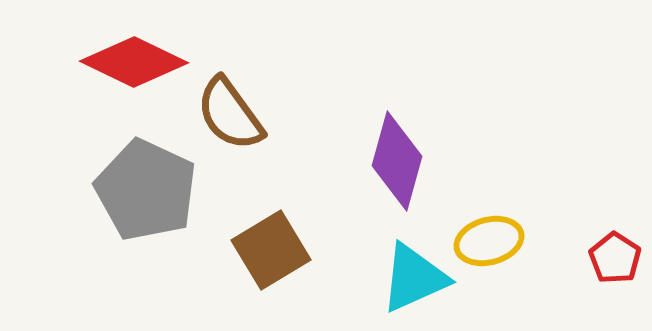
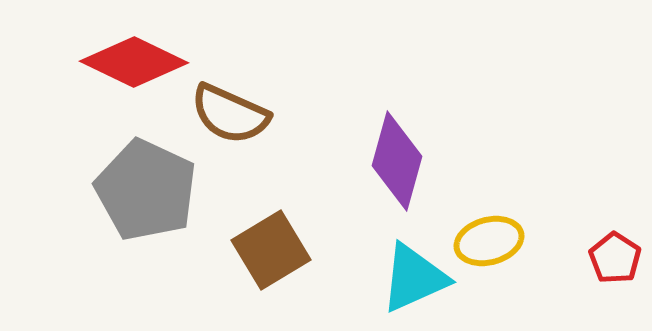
brown semicircle: rotated 30 degrees counterclockwise
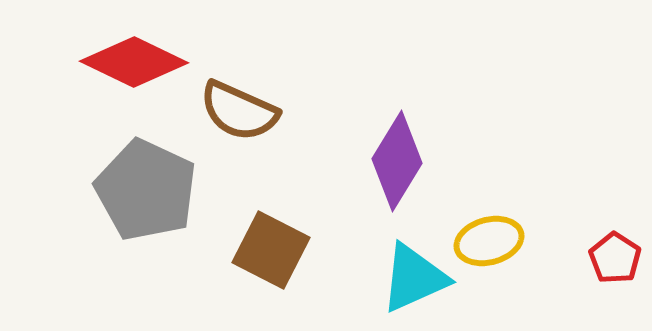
brown semicircle: moved 9 px right, 3 px up
purple diamond: rotated 16 degrees clockwise
brown square: rotated 32 degrees counterclockwise
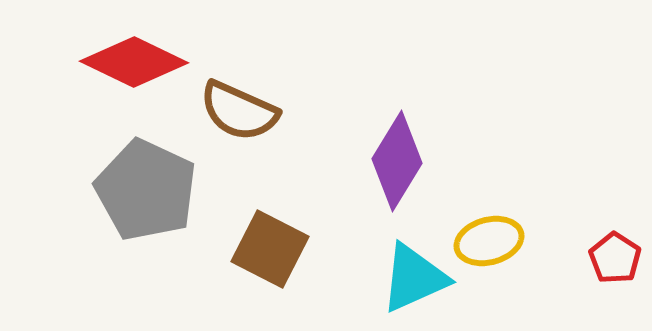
brown square: moved 1 px left, 1 px up
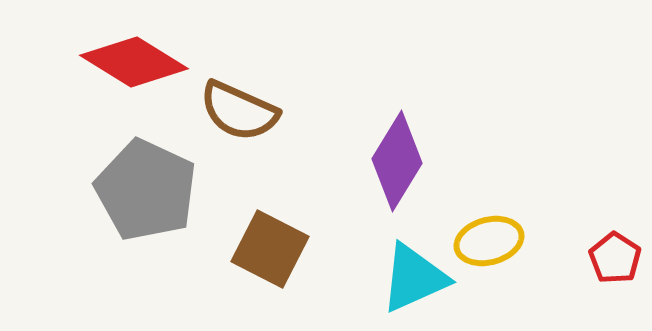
red diamond: rotated 6 degrees clockwise
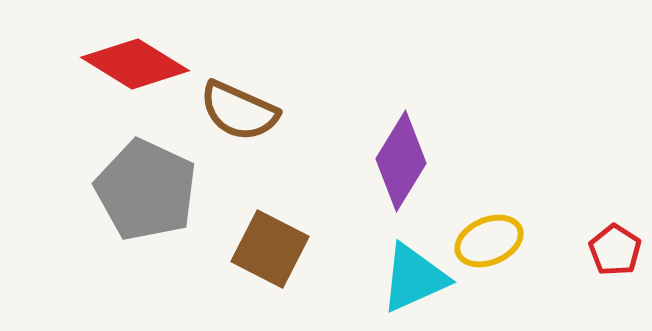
red diamond: moved 1 px right, 2 px down
purple diamond: moved 4 px right
yellow ellipse: rotated 8 degrees counterclockwise
red pentagon: moved 8 px up
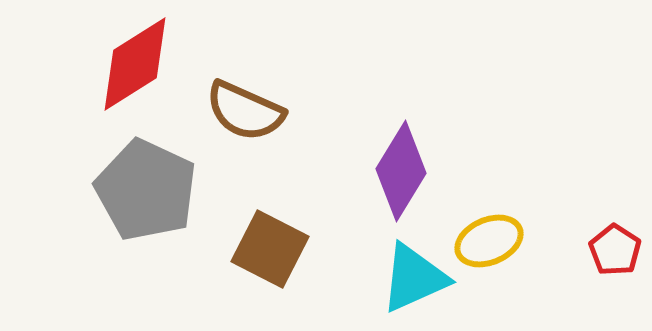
red diamond: rotated 64 degrees counterclockwise
brown semicircle: moved 6 px right
purple diamond: moved 10 px down
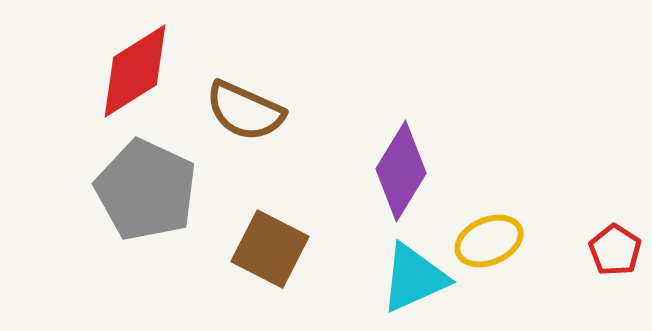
red diamond: moved 7 px down
